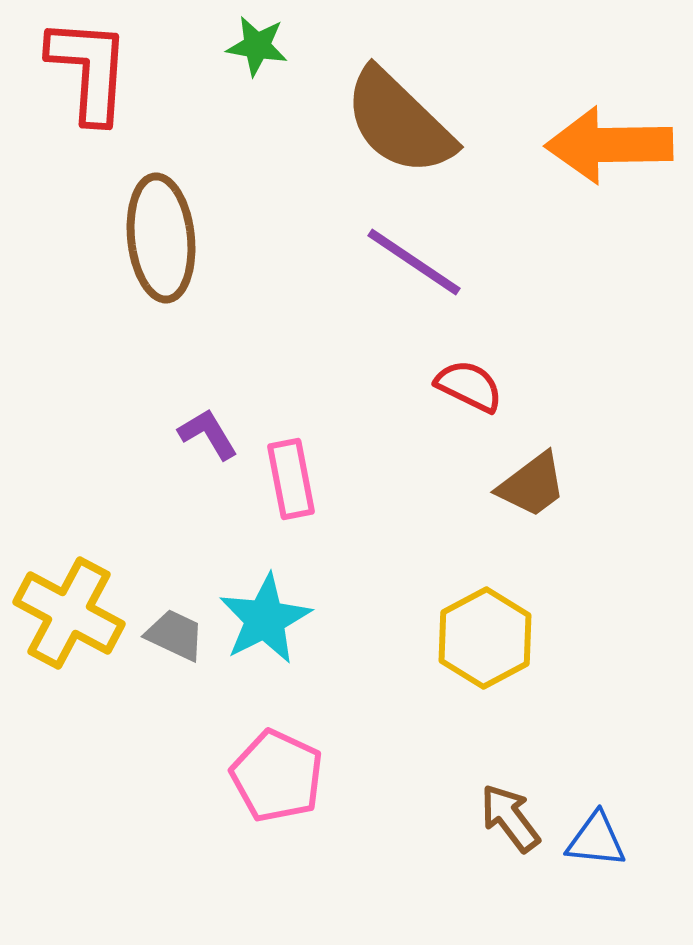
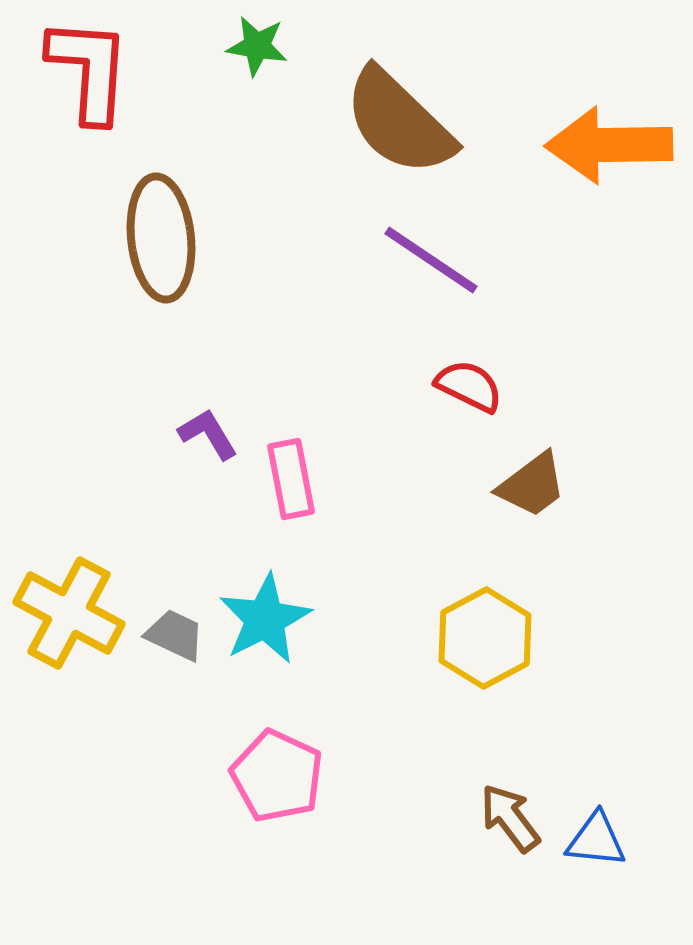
purple line: moved 17 px right, 2 px up
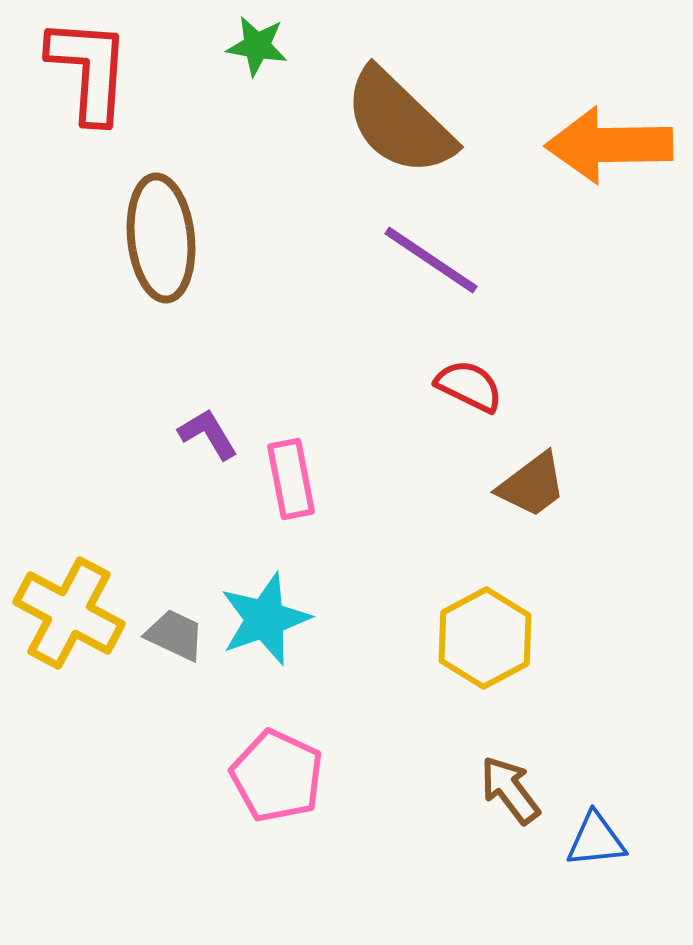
cyan star: rotated 8 degrees clockwise
brown arrow: moved 28 px up
blue triangle: rotated 12 degrees counterclockwise
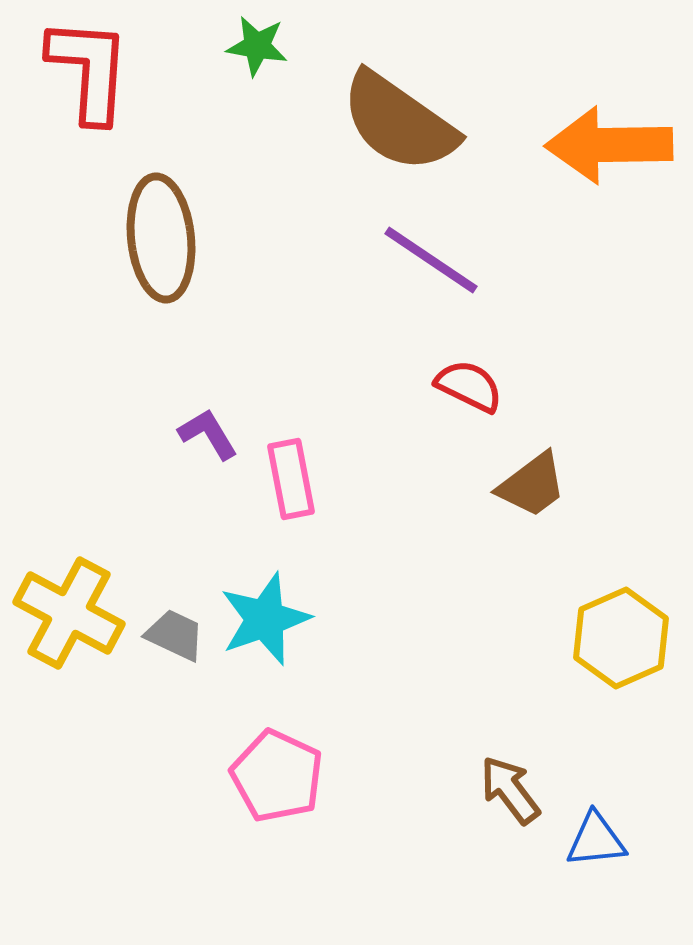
brown semicircle: rotated 9 degrees counterclockwise
yellow hexagon: moved 136 px right; rotated 4 degrees clockwise
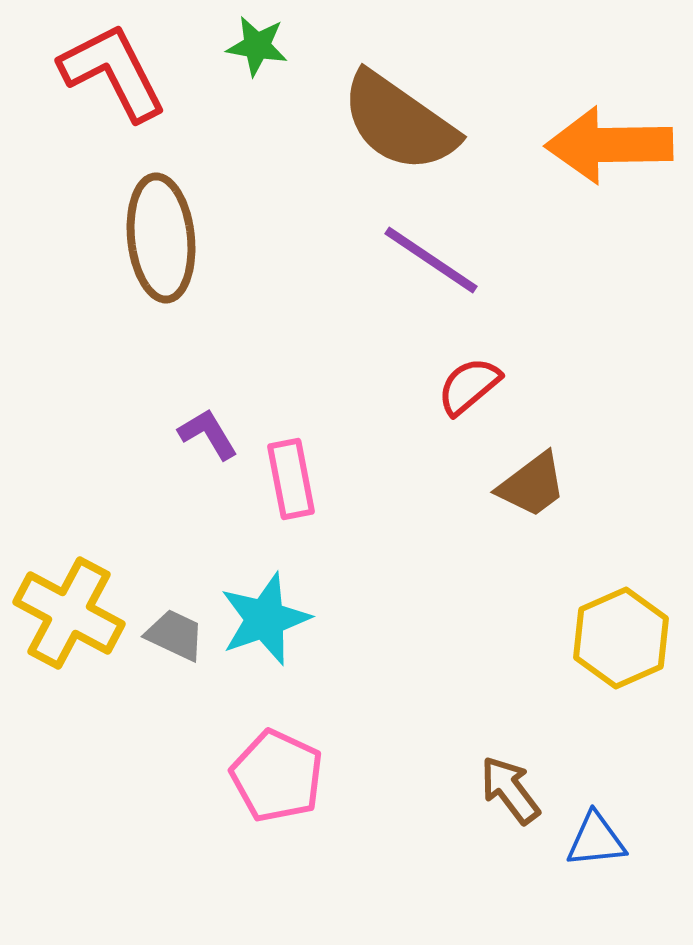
red L-shape: moved 24 px right, 2 px down; rotated 31 degrees counterclockwise
red semicircle: rotated 66 degrees counterclockwise
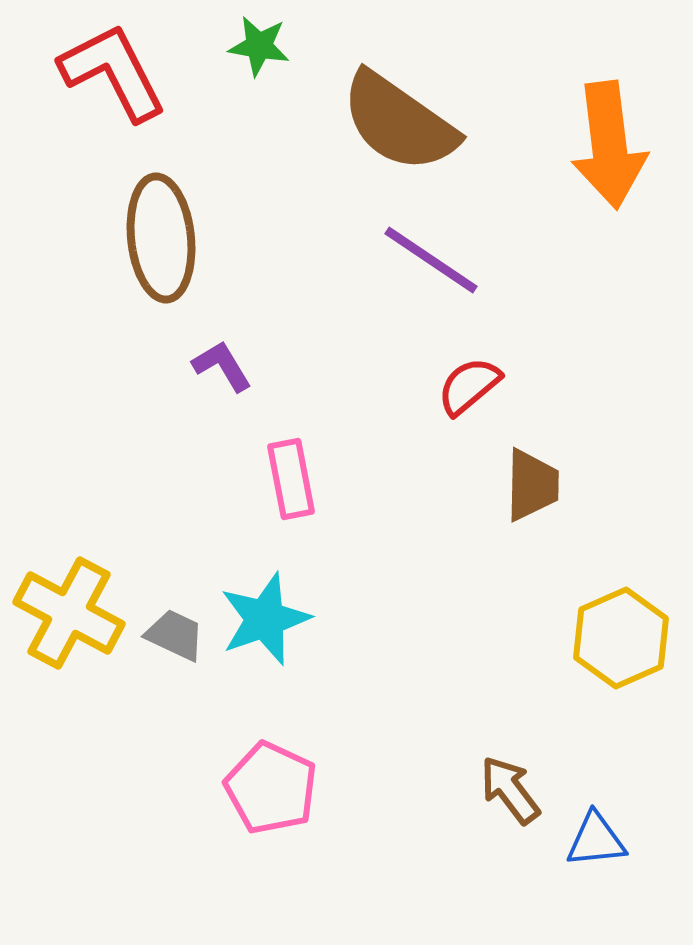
green star: moved 2 px right
orange arrow: rotated 96 degrees counterclockwise
purple L-shape: moved 14 px right, 68 px up
brown trapezoid: rotated 52 degrees counterclockwise
pink pentagon: moved 6 px left, 12 px down
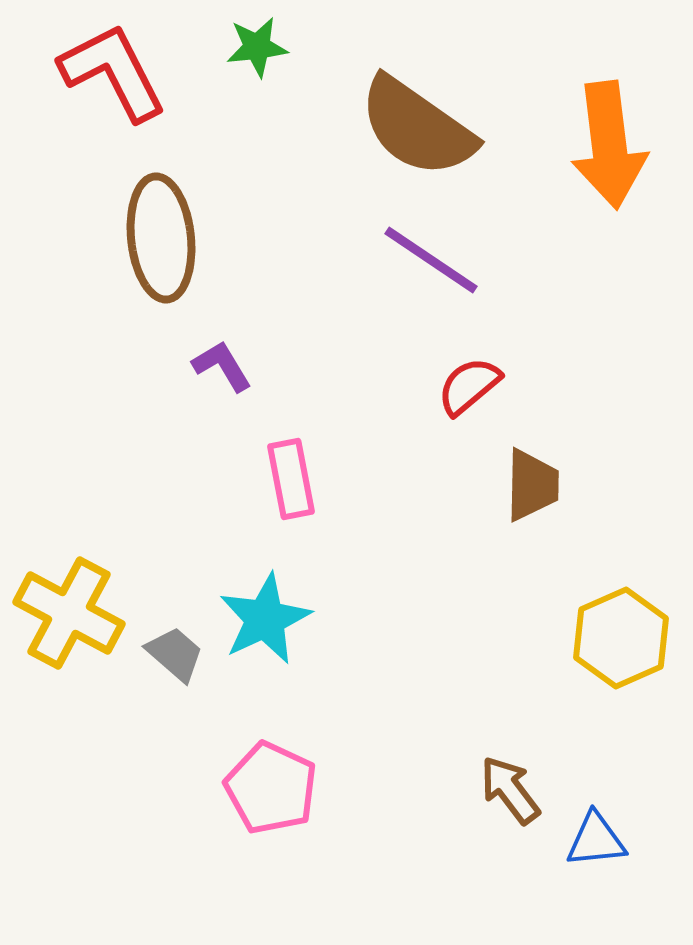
green star: moved 2 px left, 1 px down; rotated 16 degrees counterclockwise
brown semicircle: moved 18 px right, 5 px down
cyan star: rotated 6 degrees counterclockwise
gray trapezoid: moved 19 px down; rotated 16 degrees clockwise
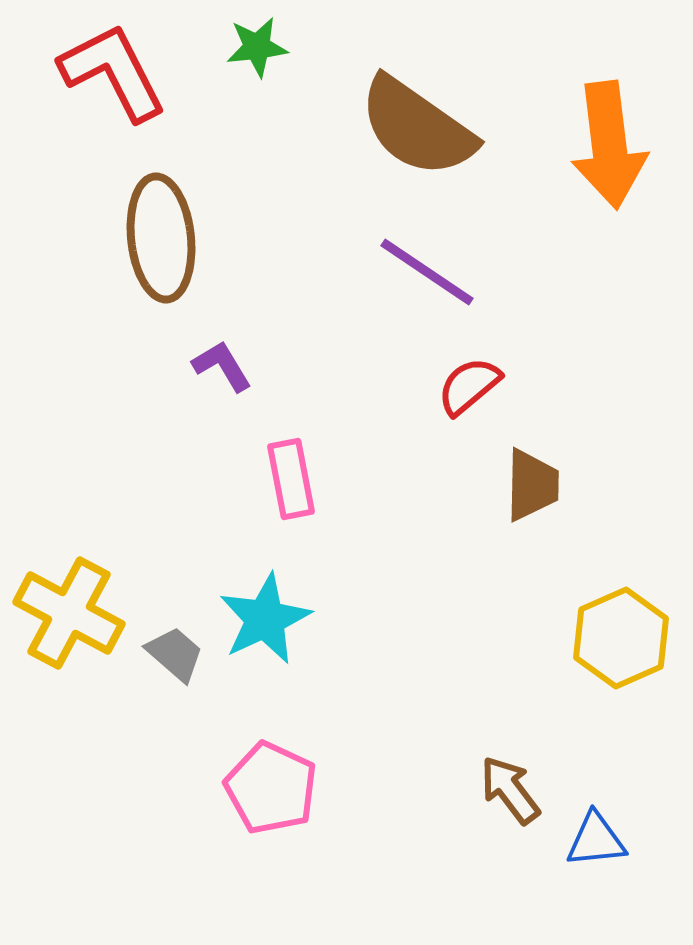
purple line: moved 4 px left, 12 px down
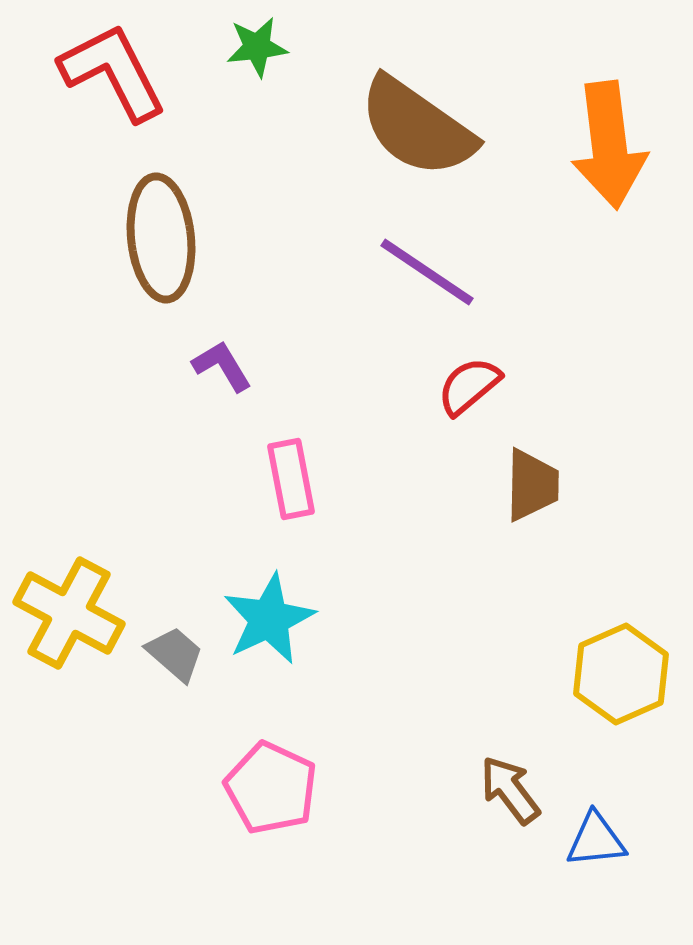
cyan star: moved 4 px right
yellow hexagon: moved 36 px down
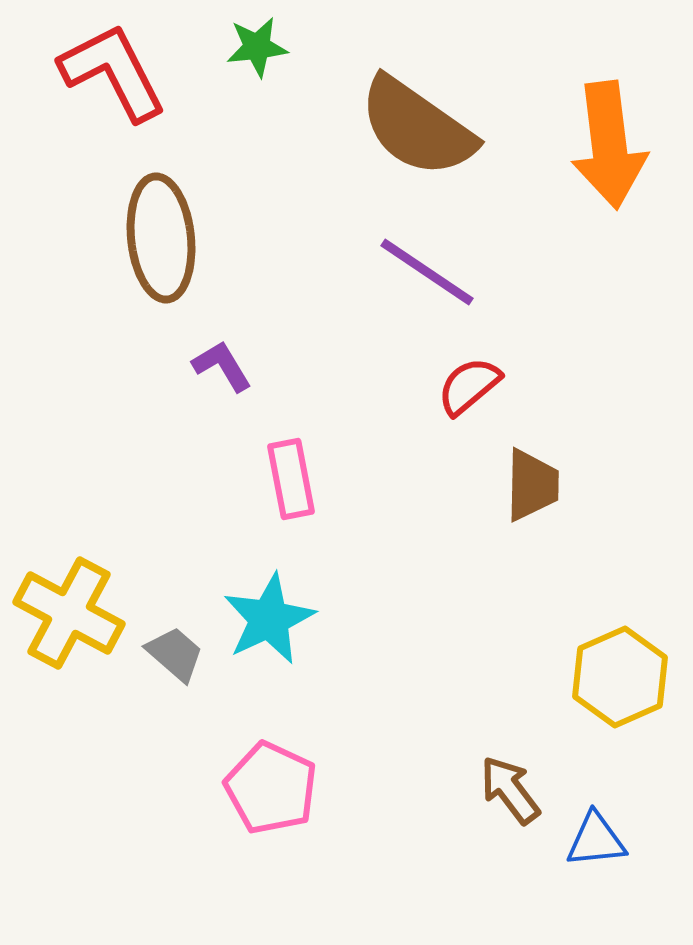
yellow hexagon: moved 1 px left, 3 px down
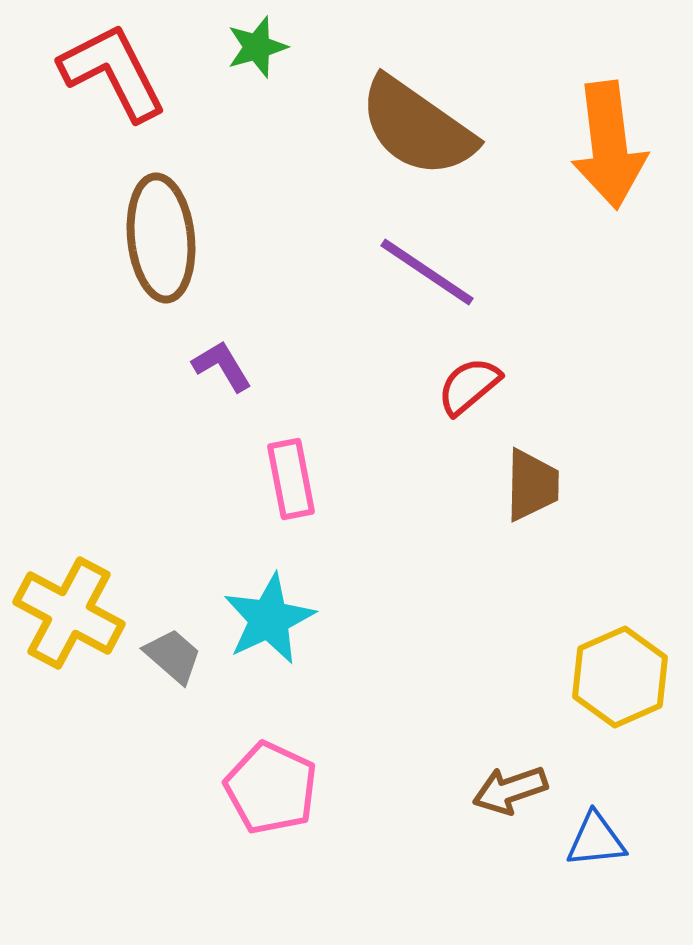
green star: rotated 10 degrees counterclockwise
gray trapezoid: moved 2 px left, 2 px down
brown arrow: rotated 72 degrees counterclockwise
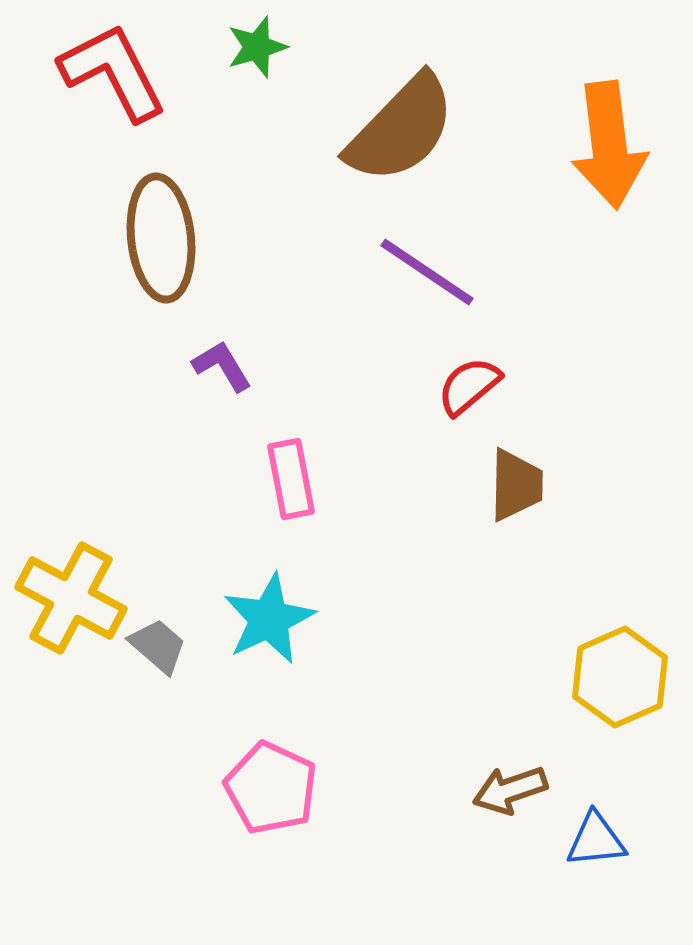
brown semicircle: moved 16 px left, 2 px down; rotated 81 degrees counterclockwise
brown trapezoid: moved 16 px left
yellow cross: moved 2 px right, 15 px up
gray trapezoid: moved 15 px left, 10 px up
